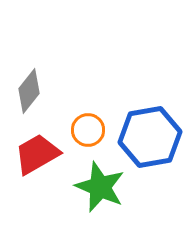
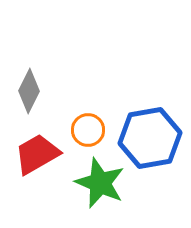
gray diamond: rotated 12 degrees counterclockwise
blue hexagon: moved 1 px down
green star: moved 4 px up
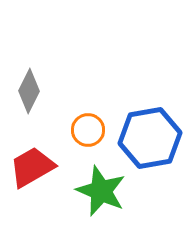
red trapezoid: moved 5 px left, 13 px down
green star: moved 1 px right, 8 px down
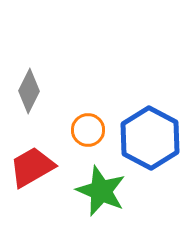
blue hexagon: rotated 22 degrees counterclockwise
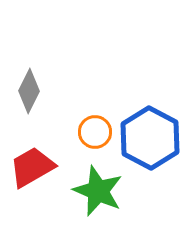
orange circle: moved 7 px right, 2 px down
green star: moved 3 px left
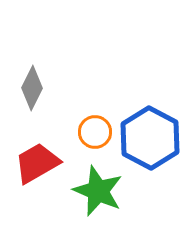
gray diamond: moved 3 px right, 3 px up
red trapezoid: moved 5 px right, 4 px up
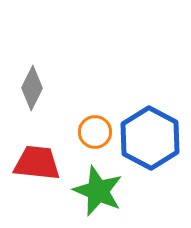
red trapezoid: rotated 36 degrees clockwise
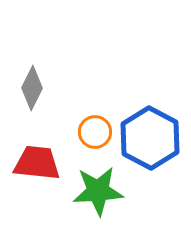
green star: rotated 27 degrees counterclockwise
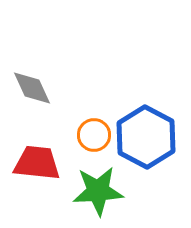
gray diamond: rotated 51 degrees counterclockwise
orange circle: moved 1 px left, 3 px down
blue hexagon: moved 4 px left, 1 px up
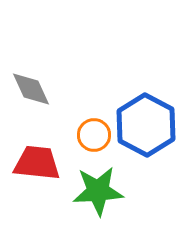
gray diamond: moved 1 px left, 1 px down
blue hexagon: moved 12 px up
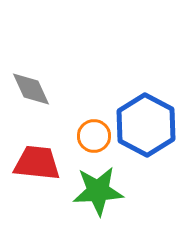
orange circle: moved 1 px down
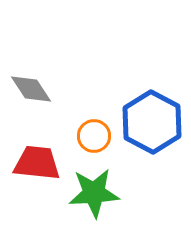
gray diamond: rotated 9 degrees counterclockwise
blue hexagon: moved 6 px right, 3 px up
green star: moved 4 px left, 2 px down
